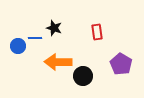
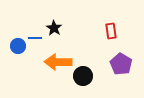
black star: rotated 14 degrees clockwise
red rectangle: moved 14 px right, 1 px up
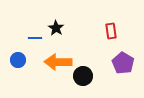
black star: moved 2 px right
blue circle: moved 14 px down
purple pentagon: moved 2 px right, 1 px up
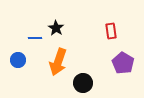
orange arrow: rotated 72 degrees counterclockwise
black circle: moved 7 px down
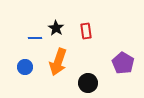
red rectangle: moved 25 px left
blue circle: moved 7 px right, 7 px down
black circle: moved 5 px right
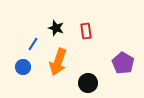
black star: rotated 14 degrees counterclockwise
blue line: moved 2 px left, 6 px down; rotated 56 degrees counterclockwise
blue circle: moved 2 px left
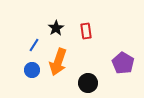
black star: rotated 21 degrees clockwise
blue line: moved 1 px right, 1 px down
blue circle: moved 9 px right, 3 px down
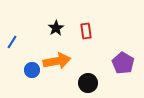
blue line: moved 22 px left, 3 px up
orange arrow: moved 1 px left, 1 px up; rotated 120 degrees counterclockwise
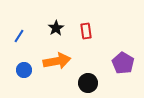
blue line: moved 7 px right, 6 px up
blue circle: moved 8 px left
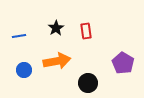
blue line: rotated 48 degrees clockwise
